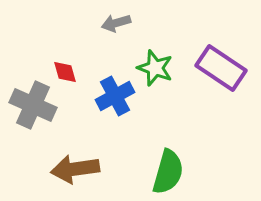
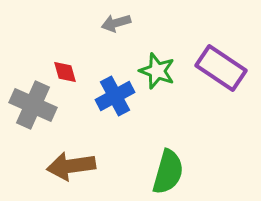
green star: moved 2 px right, 3 px down
brown arrow: moved 4 px left, 3 px up
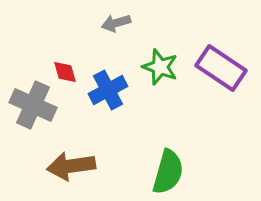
green star: moved 3 px right, 4 px up
blue cross: moved 7 px left, 6 px up
